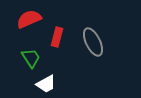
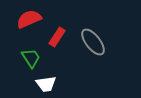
red rectangle: rotated 18 degrees clockwise
gray ellipse: rotated 12 degrees counterclockwise
white trapezoid: rotated 20 degrees clockwise
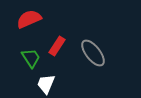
red rectangle: moved 9 px down
gray ellipse: moved 11 px down
white trapezoid: rotated 120 degrees clockwise
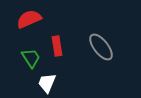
red rectangle: rotated 42 degrees counterclockwise
gray ellipse: moved 8 px right, 6 px up
white trapezoid: moved 1 px right, 1 px up
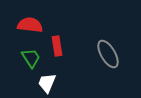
red semicircle: moved 1 px right, 6 px down; rotated 30 degrees clockwise
gray ellipse: moved 7 px right, 7 px down; rotated 8 degrees clockwise
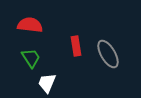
red rectangle: moved 19 px right
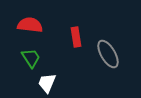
red rectangle: moved 9 px up
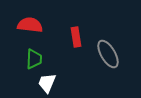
green trapezoid: moved 3 px right, 1 px down; rotated 35 degrees clockwise
